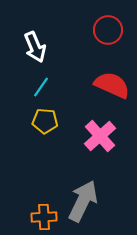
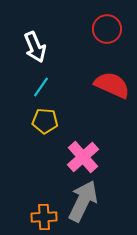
red circle: moved 1 px left, 1 px up
pink cross: moved 17 px left, 21 px down
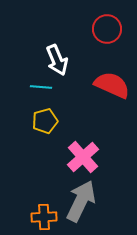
white arrow: moved 22 px right, 13 px down
cyan line: rotated 60 degrees clockwise
yellow pentagon: rotated 20 degrees counterclockwise
gray arrow: moved 2 px left
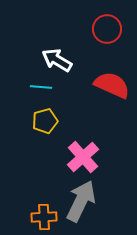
white arrow: rotated 144 degrees clockwise
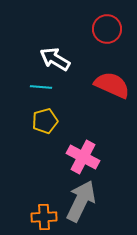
white arrow: moved 2 px left, 1 px up
pink cross: rotated 20 degrees counterclockwise
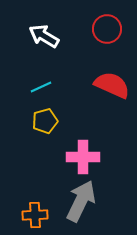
white arrow: moved 11 px left, 23 px up
cyan line: rotated 30 degrees counterclockwise
pink cross: rotated 28 degrees counterclockwise
orange cross: moved 9 px left, 2 px up
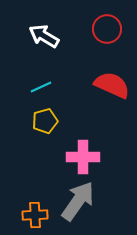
gray arrow: moved 3 px left; rotated 9 degrees clockwise
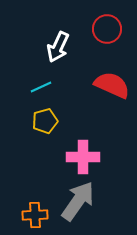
white arrow: moved 14 px right, 11 px down; rotated 96 degrees counterclockwise
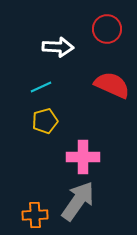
white arrow: rotated 112 degrees counterclockwise
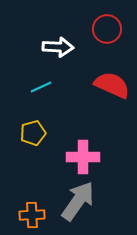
yellow pentagon: moved 12 px left, 12 px down
orange cross: moved 3 px left
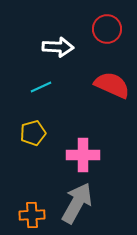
pink cross: moved 2 px up
gray arrow: moved 1 px left, 2 px down; rotated 6 degrees counterclockwise
